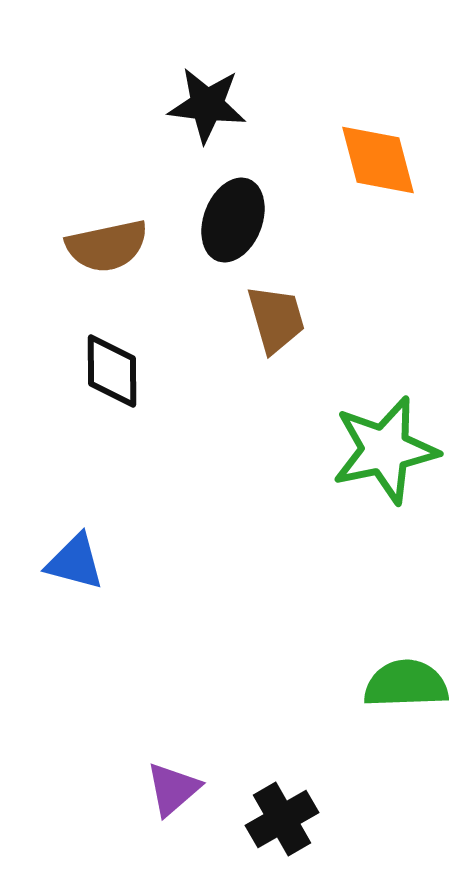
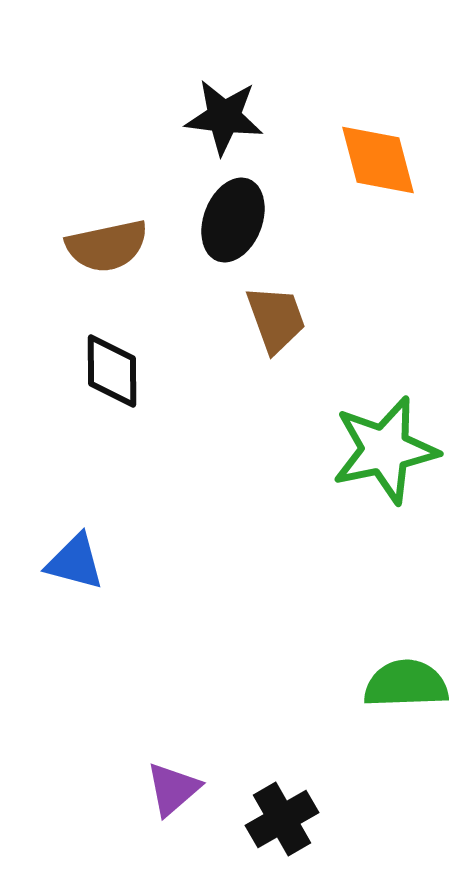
black star: moved 17 px right, 12 px down
brown trapezoid: rotated 4 degrees counterclockwise
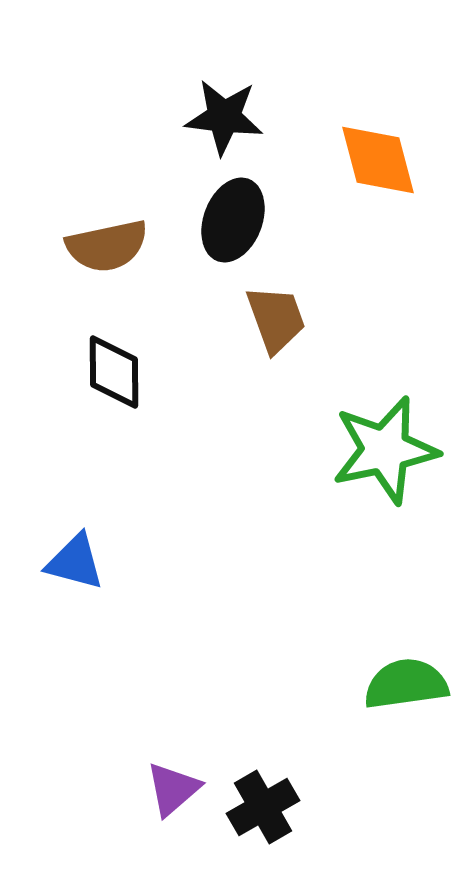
black diamond: moved 2 px right, 1 px down
green semicircle: rotated 6 degrees counterclockwise
black cross: moved 19 px left, 12 px up
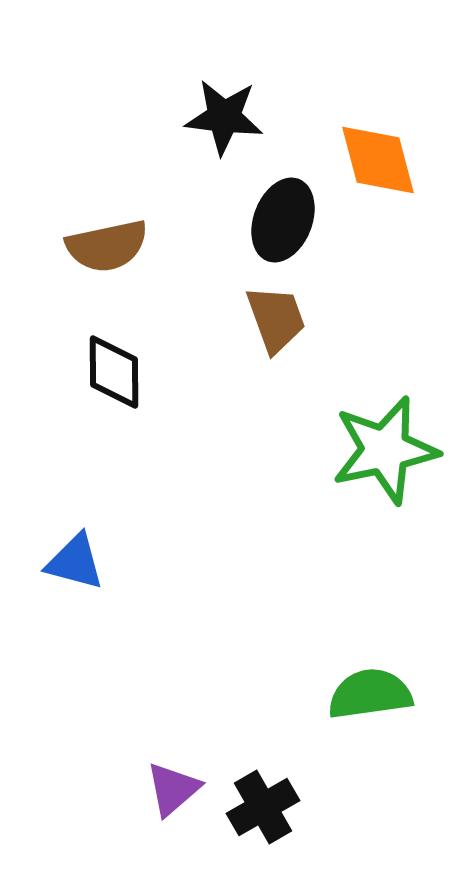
black ellipse: moved 50 px right
green semicircle: moved 36 px left, 10 px down
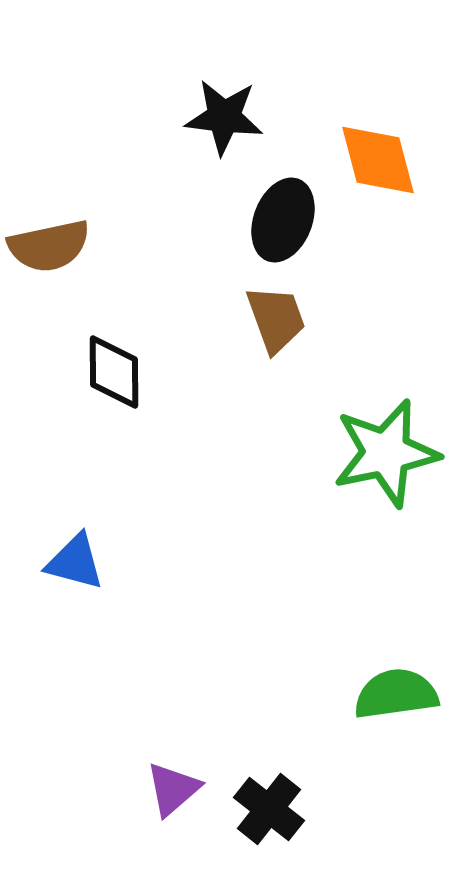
brown semicircle: moved 58 px left
green star: moved 1 px right, 3 px down
green semicircle: moved 26 px right
black cross: moved 6 px right, 2 px down; rotated 22 degrees counterclockwise
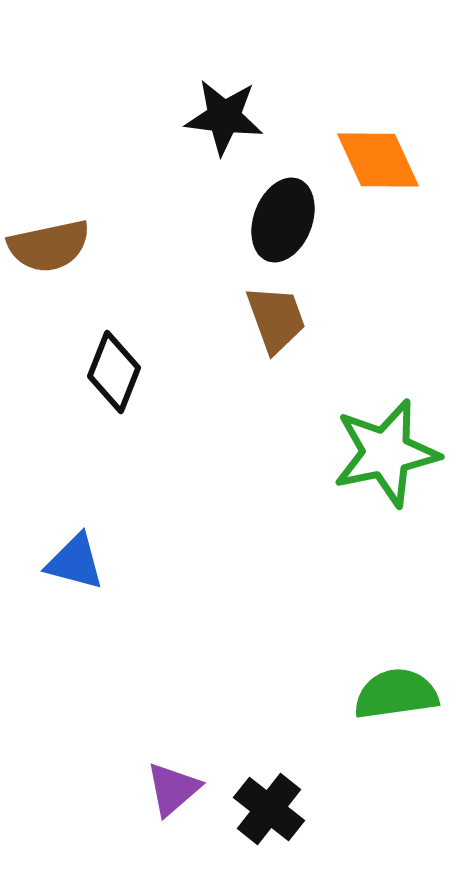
orange diamond: rotated 10 degrees counterclockwise
black diamond: rotated 22 degrees clockwise
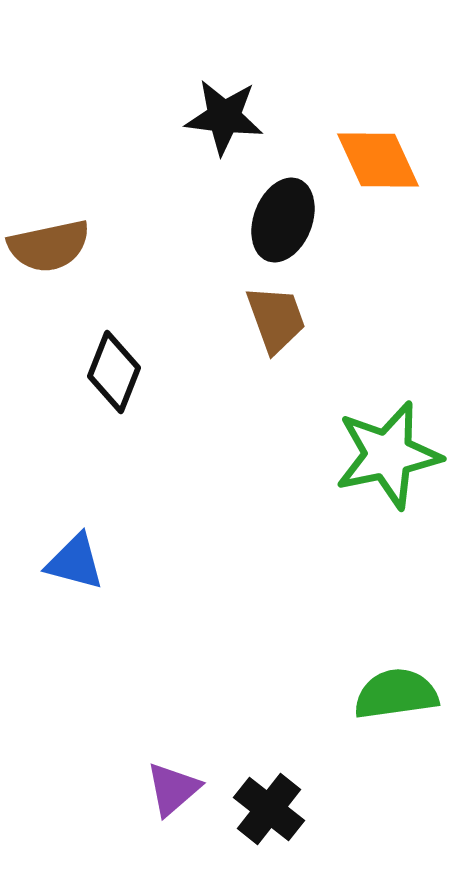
green star: moved 2 px right, 2 px down
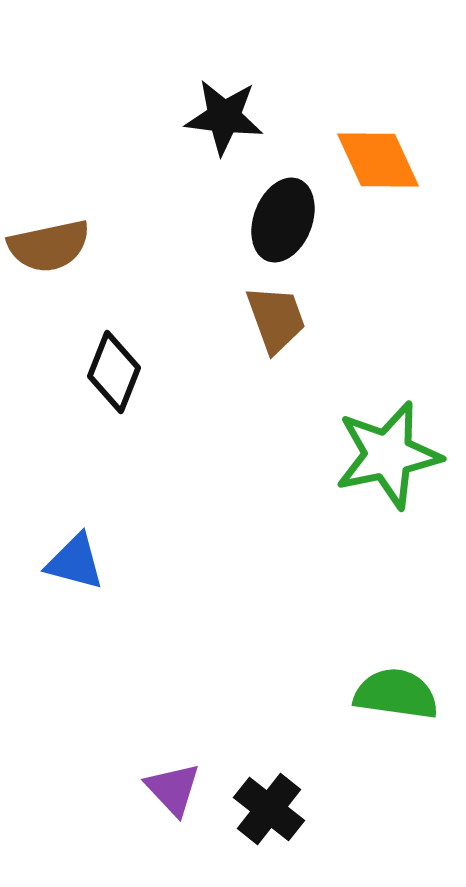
green semicircle: rotated 16 degrees clockwise
purple triangle: rotated 32 degrees counterclockwise
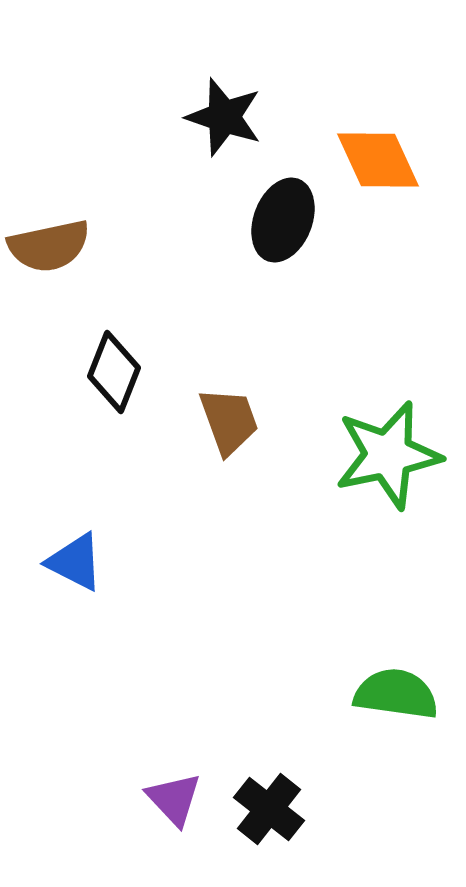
black star: rotated 12 degrees clockwise
brown trapezoid: moved 47 px left, 102 px down
blue triangle: rotated 12 degrees clockwise
purple triangle: moved 1 px right, 10 px down
